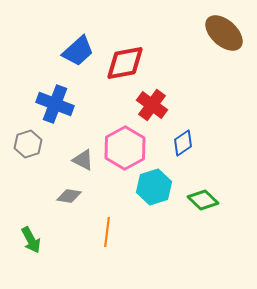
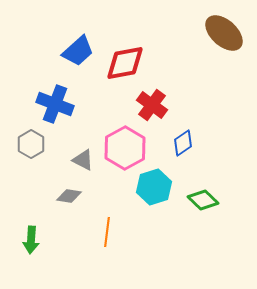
gray hexagon: moved 3 px right; rotated 12 degrees counterclockwise
green arrow: rotated 32 degrees clockwise
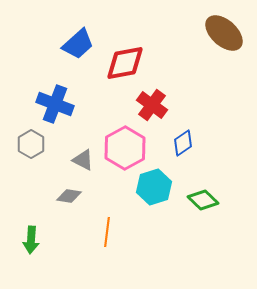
blue trapezoid: moved 7 px up
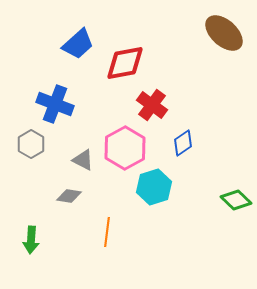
green diamond: moved 33 px right
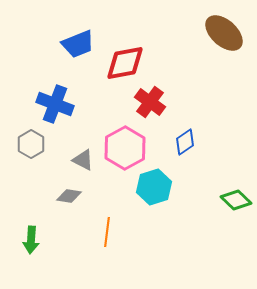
blue trapezoid: rotated 20 degrees clockwise
red cross: moved 2 px left, 3 px up
blue diamond: moved 2 px right, 1 px up
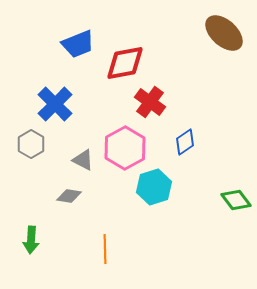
blue cross: rotated 24 degrees clockwise
green diamond: rotated 8 degrees clockwise
orange line: moved 2 px left, 17 px down; rotated 8 degrees counterclockwise
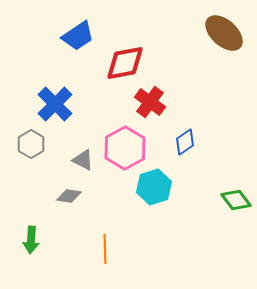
blue trapezoid: moved 8 px up; rotated 12 degrees counterclockwise
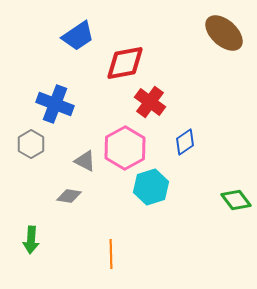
blue cross: rotated 24 degrees counterclockwise
gray triangle: moved 2 px right, 1 px down
cyan hexagon: moved 3 px left
orange line: moved 6 px right, 5 px down
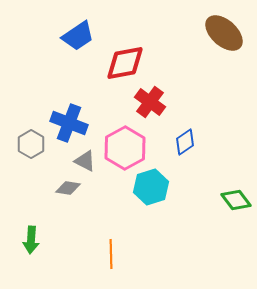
blue cross: moved 14 px right, 19 px down
gray diamond: moved 1 px left, 8 px up
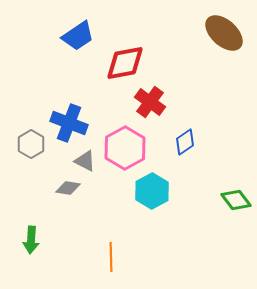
cyan hexagon: moved 1 px right, 4 px down; rotated 12 degrees counterclockwise
orange line: moved 3 px down
